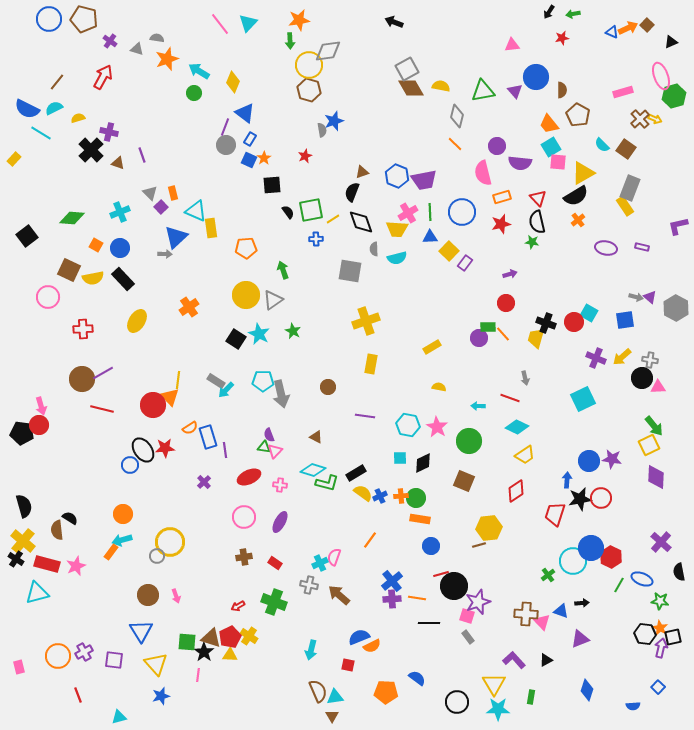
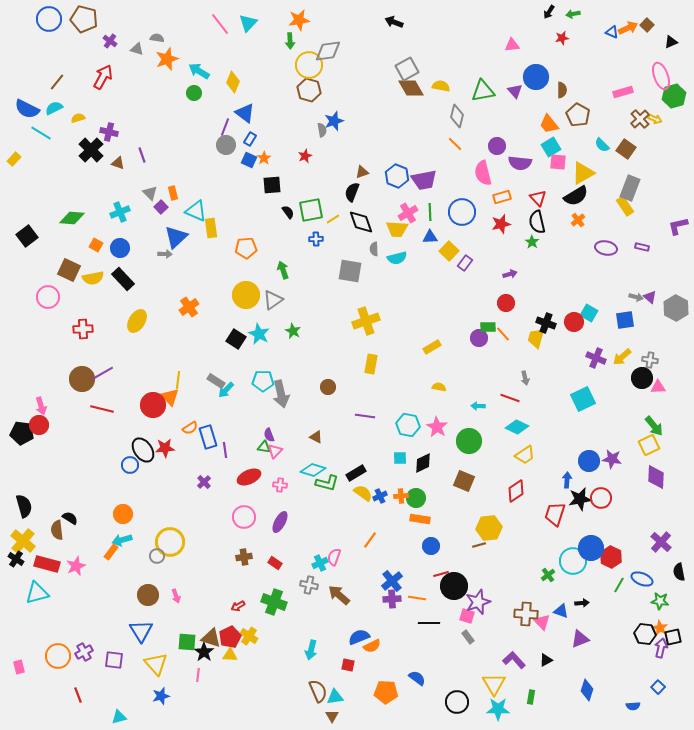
green star at (532, 242): rotated 24 degrees clockwise
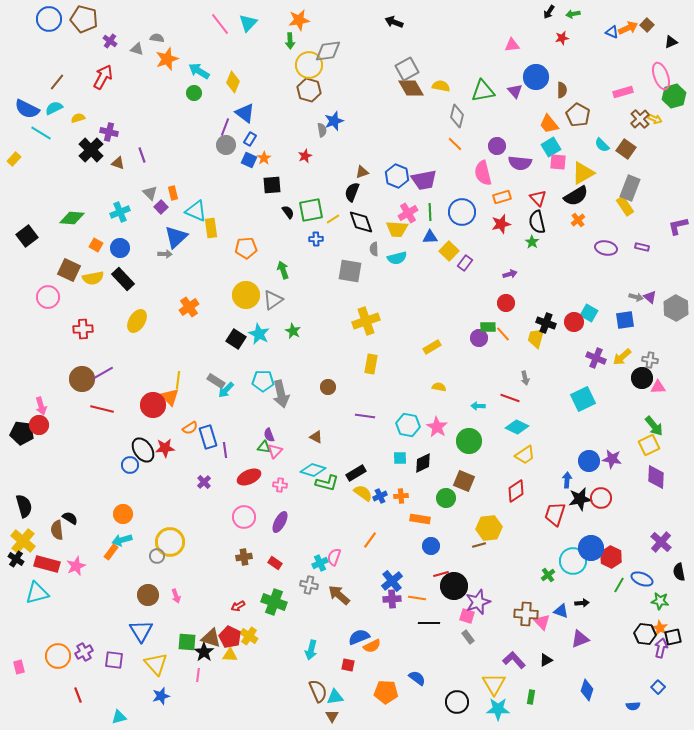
green circle at (416, 498): moved 30 px right
red pentagon at (230, 637): rotated 20 degrees counterclockwise
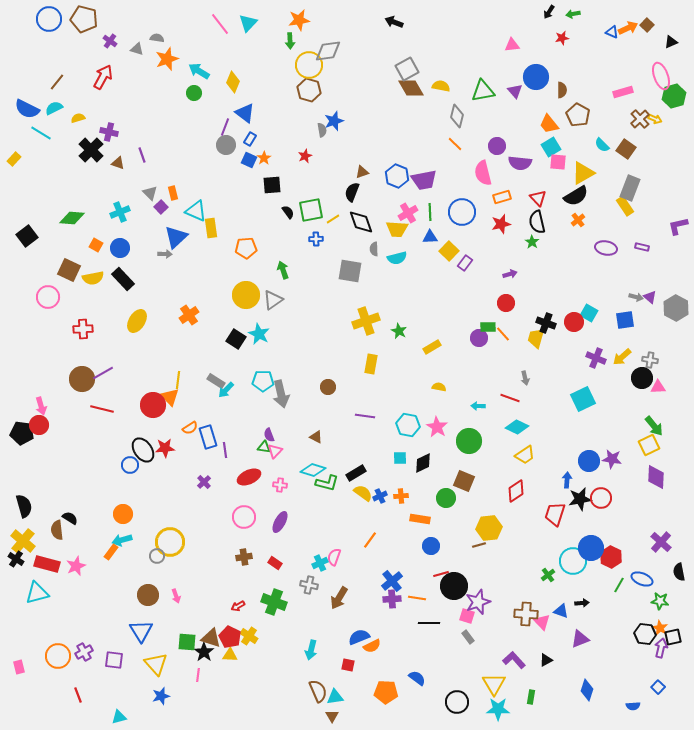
orange cross at (189, 307): moved 8 px down
green star at (293, 331): moved 106 px right
brown arrow at (339, 595): moved 3 px down; rotated 100 degrees counterclockwise
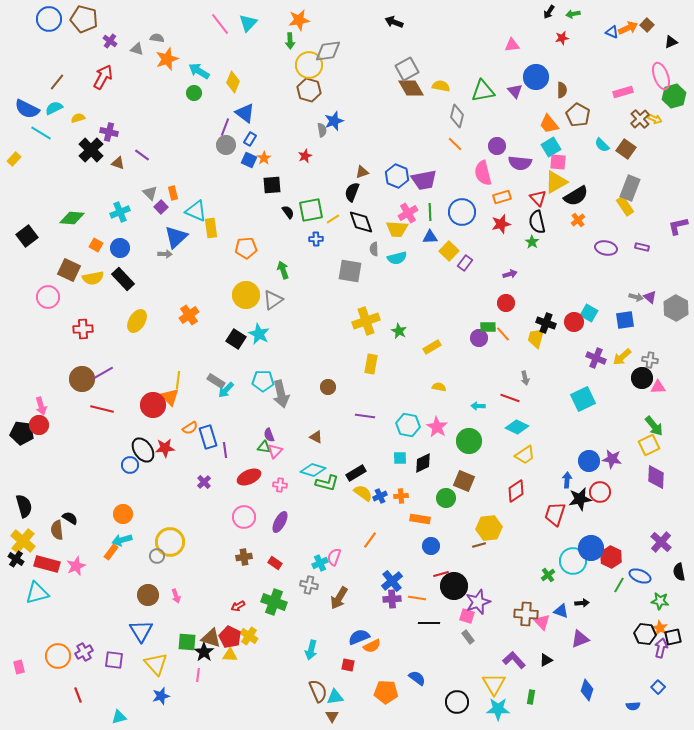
purple line at (142, 155): rotated 35 degrees counterclockwise
yellow triangle at (583, 173): moved 27 px left, 9 px down
red circle at (601, 498): moved 1 px left, 6 px up
blue ellipse at (642, 579): moved 2 px left, 3 px up
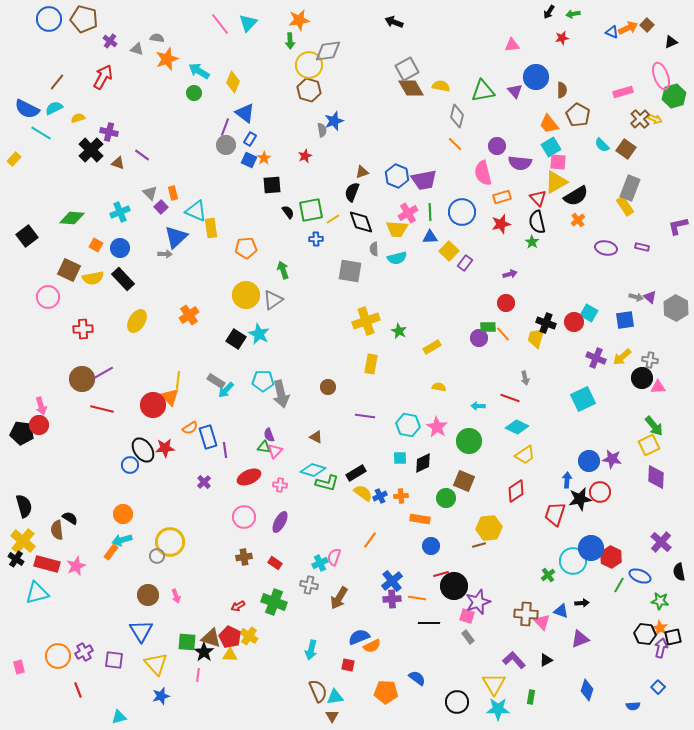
red line at (78, 695): moved 5 px up
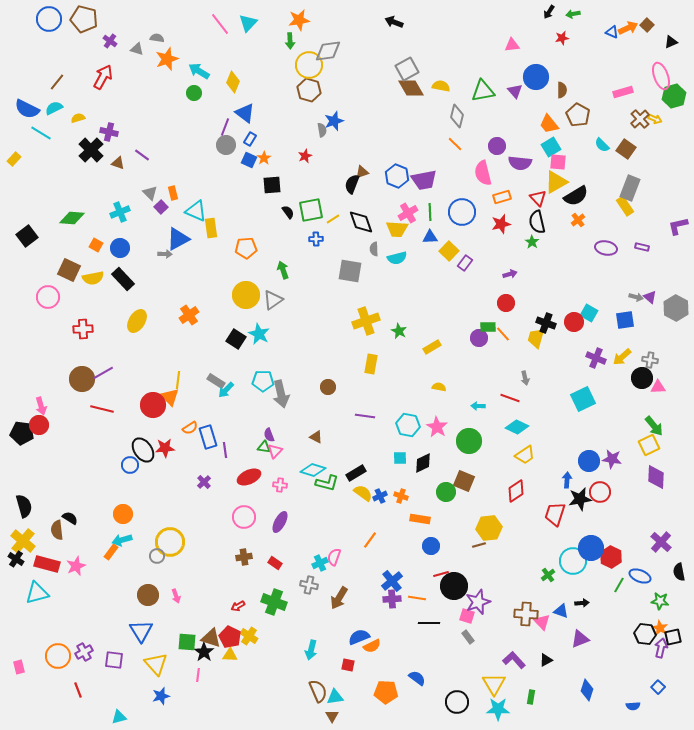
black semicircle at (352, 192): moved 8 px up
blue triangle at (176, 237): moved 2 px right, 2 px down; rotated 15 degrees clockwise
orange cross at (401, 496): rotated 24 degrees clockwise
green circle at (446, 498): moved 6 px up
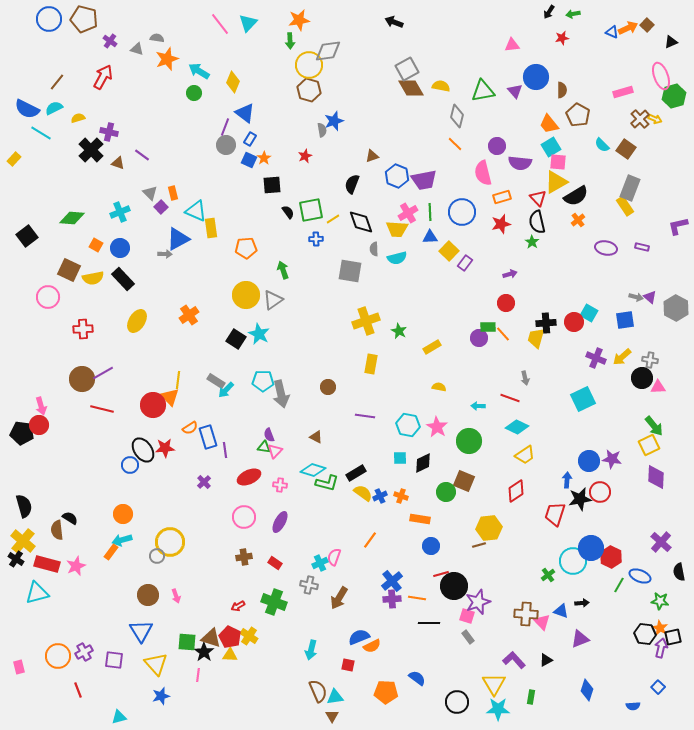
brown triangle at (362, 172): moved 10 px right, 16 px up
black cross at (546, 323): rotated 24 degrees counterclockwise
